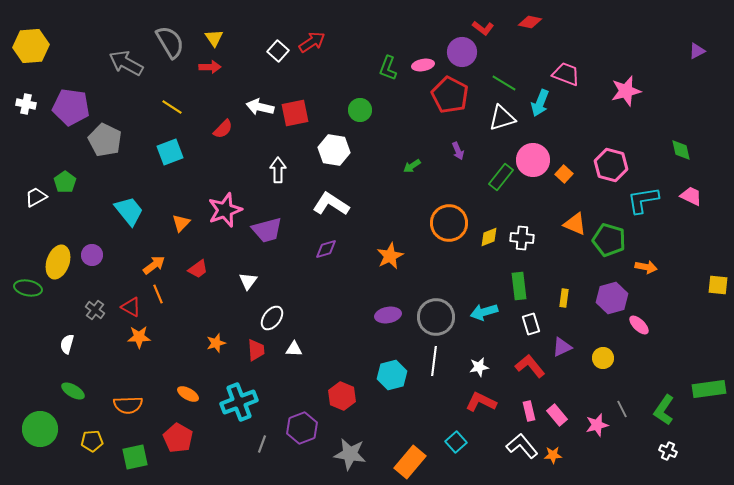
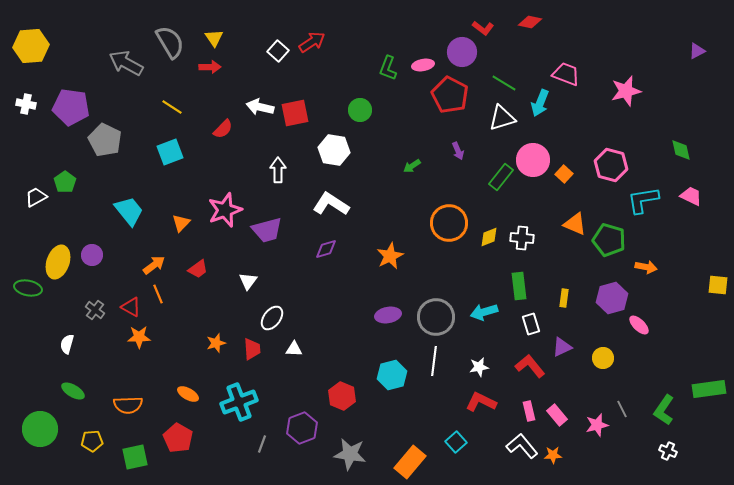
red trapezoid at (256, 350): moved 4 px left, 1 px up
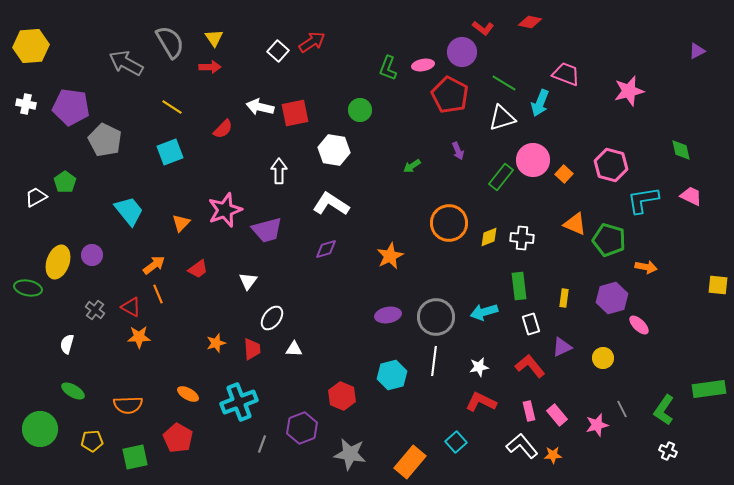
pink star at (626, 91): moved 3 px right
white arrow at (278, 170): moved 1 px right, 1 px down
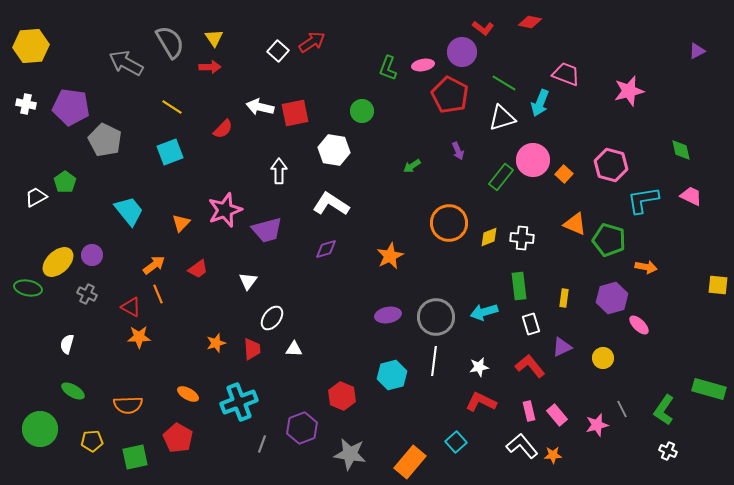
green circle at (360, 110): moved 2 px right, 1 px down
yellow ellipse at (58, 262): rotated 28 degrees clockwise
gray cross at (95, 310): moved 8 px left, 16 px up; rotated 12 degrees counterclockwise
green rectangle at (709, 389): rotated 24 degrees clockwise
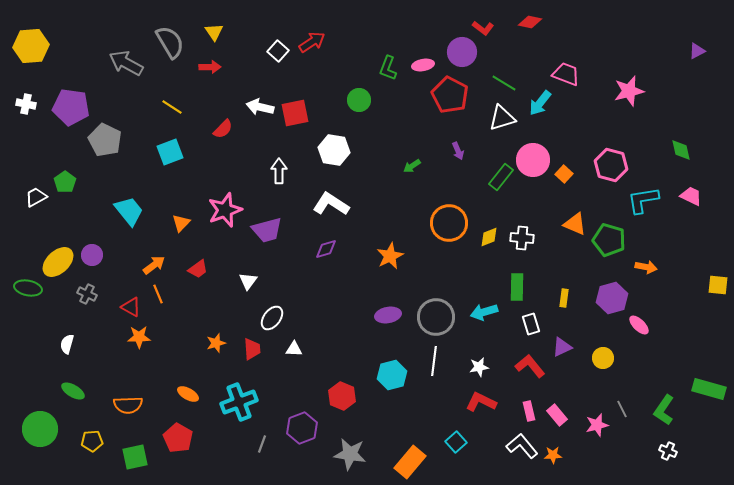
yellow triangle at (214, 38): moved 6 px up
cyan arrow at (540, 103): rotated 16 degrees clockwise
green circle at (362, 111): moved 3 px left, 11 px up
green rectangle at (519, 286): moved 2 px left, 1 px down; rotated 8 degrees clockwise
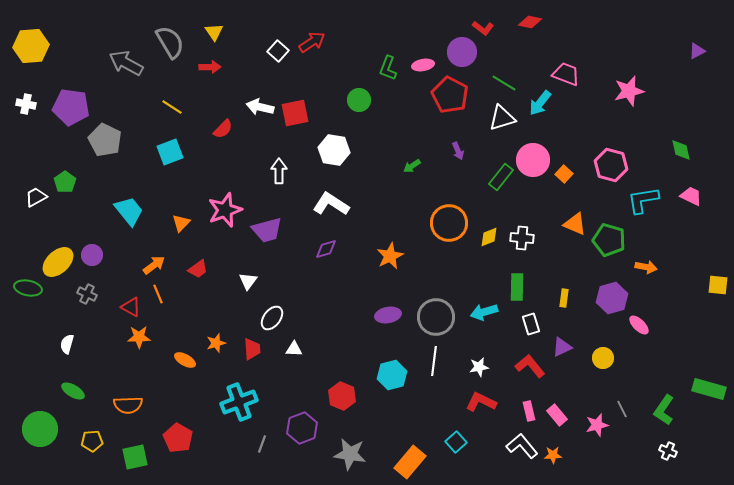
orange ellipse at (188, 394): moved 3 px left, 34 px up
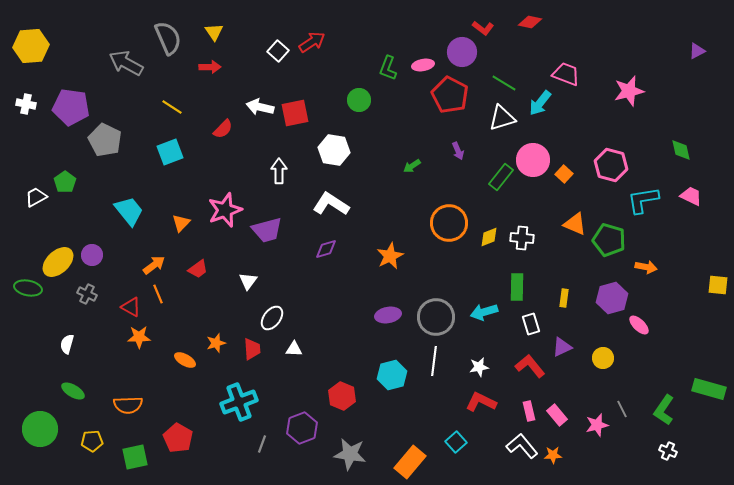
gray semicircle at (170, 42): moved 2 px left, 4 px up; rotated 8 degrees clockwise
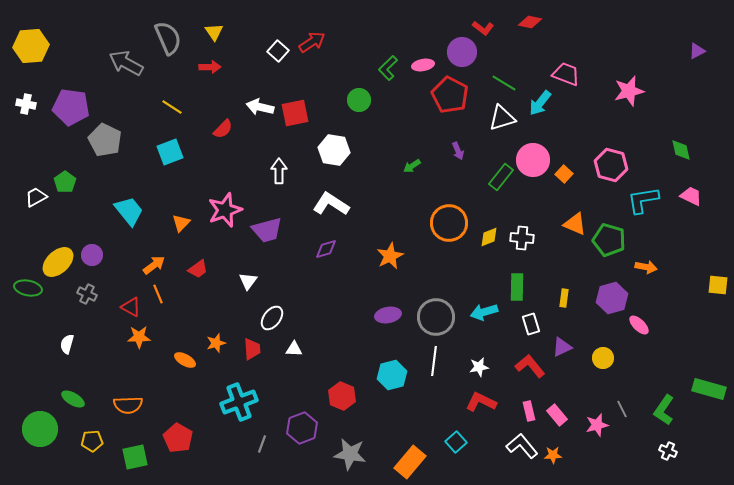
green L-shape at (388, 68): rotated 25 degrees clockwise
green ellipse at (73, 391): moved 8 px down
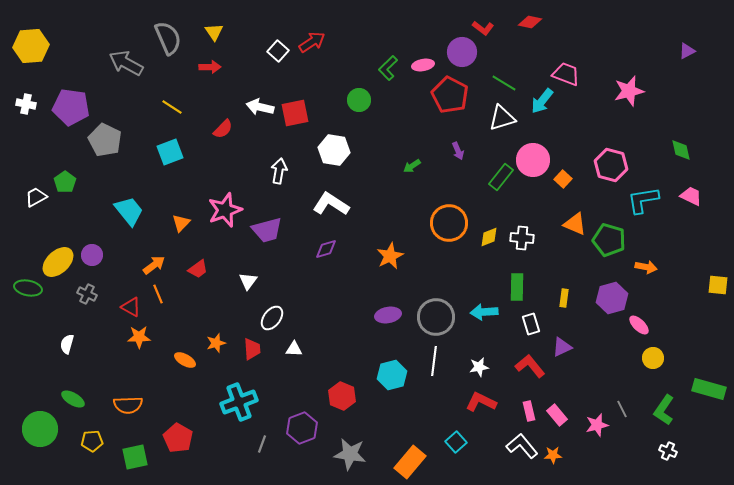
purple triangle at (697, 51): moved 10 px left
cyan arrow at (540, 103): moved 2 px right, 2 px up
white arrow at (279, 171): rotated 10 degrees clockwise
orange square at (564, 174): moved 1 px left, 5 px down
cyan arrow at (484, 312): rotated 12 degrees clockwise
yellow circle at (603, 358): moved 50 px right
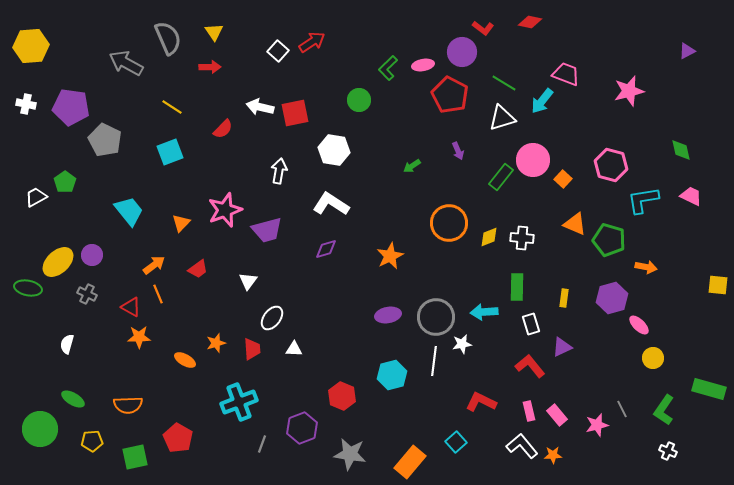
white star at (479, 367): moved 17 px left, 23 px up
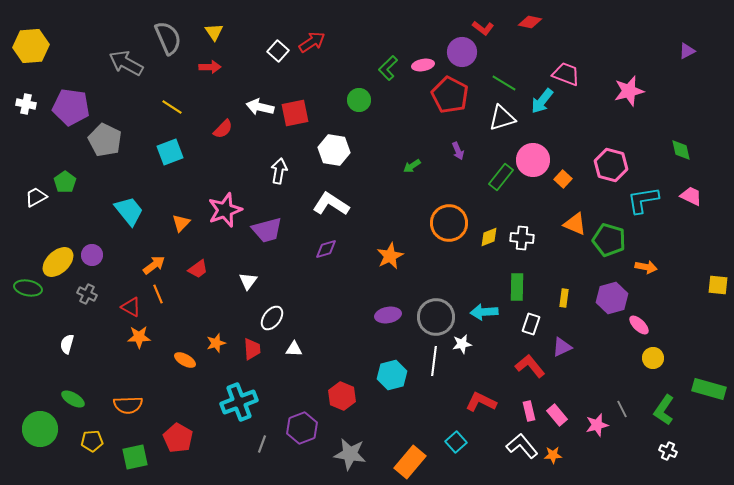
white rectangle at (531, 324): rotated 35 degrees clockwise
